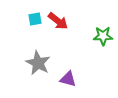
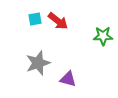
gray star: rotated 25 degrees clockwise
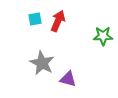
red arrow: rotated 105 degrees counterclockwise
gray star: moved 4 px right; rotated 25 degrees counterclockwise
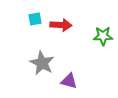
red arrow: moved 3 px right, 4 px down; rotated 70 degrees clockwise
purple triangle: moved 1 px right, 2 px down
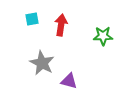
cyan square: moved 3 px left
red arrow: rotated 85 degrees counterclockwise
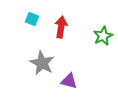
cyan square: rotated 32 degrees clockwise
red arrow: moved 2 px down
green star: rotated 24 degrees counterclockwise
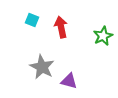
cyan square: moved 1 px down
red arrow: rotated 20 degrees counterclockwise
gray star: moved 4 px down
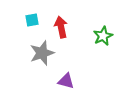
cyan square: rotated 32 degrees counterclockwise
gray star: moved 14 px up; rotated 25 degrees clockwise
purple triangle: moved 3 px left
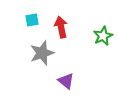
purple triangle: rotated 24 degrees clockwise
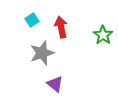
cyan square: rotated 24 degrees counterclockwise
green star: moved 1 px up; rotated 12 degrees counterclockwise
purple triangle: moved 11 px left, 3 px down
